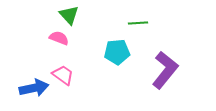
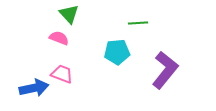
green triangle: moved 1 px up
pink trapezoid: moved 1 px left, 1 px up; rotated 15 degrees counterclockwise
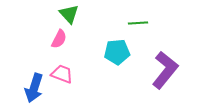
pink semicircle: moved 1 px down; rotated 96 degrees clockwise
blue arrow: rotated 120 degrees clockwise
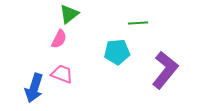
green triangle: rotated 35 degrees clockwise
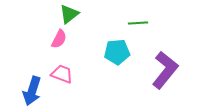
blue arrow: moved 2 px left, 3 px down
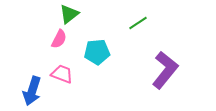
green line: rotated 30 degrees counterclockwise
cyan pentagon: moved 20 px left
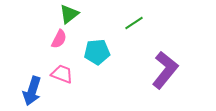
green line: moved 4 px left
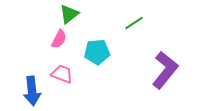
blue arrow: rotated 24 degrees counterclockwise
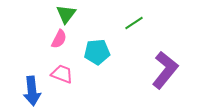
green triangle: moved 3 px left; rotated 15 degrees counterclockwise
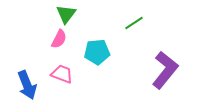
blue arrow: moved 5 px left, 6 px up; rotated 16 degrees counterclockwise
